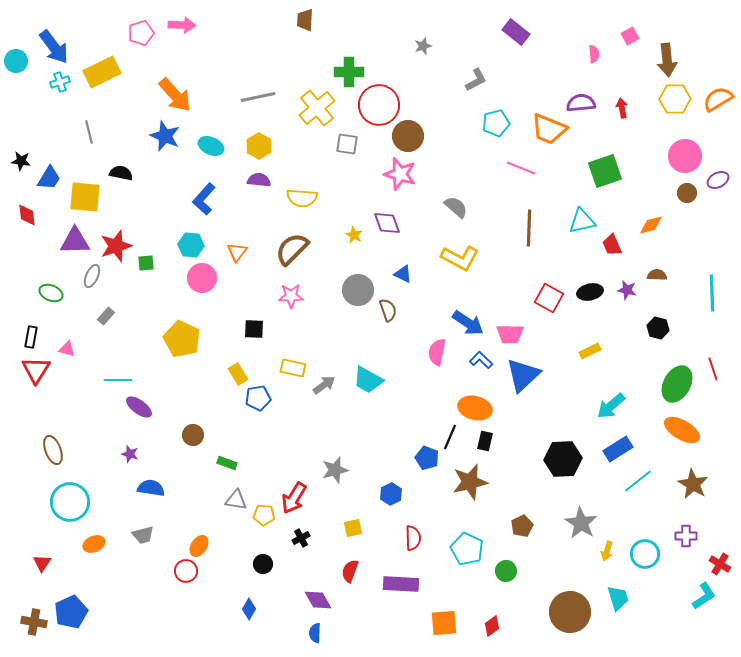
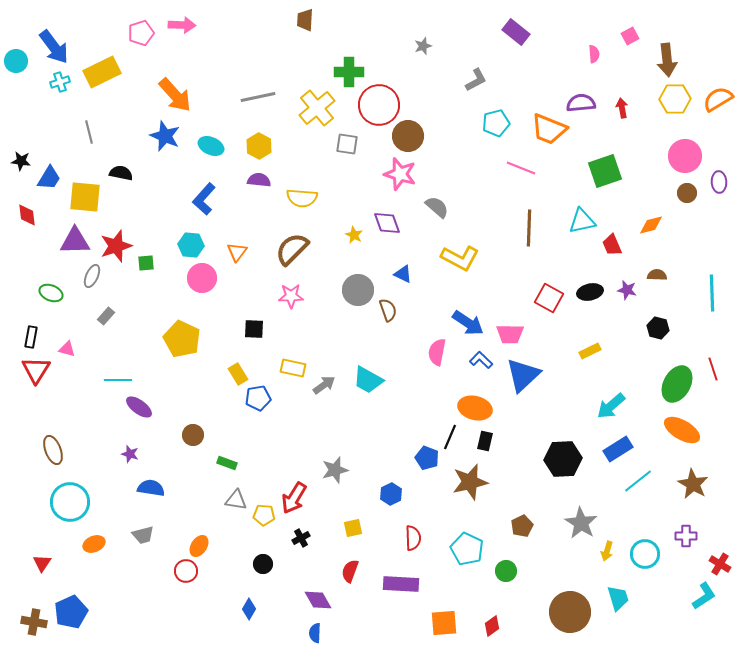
purple ellipse at (718, 180): moved 1 px right, 2 px down; rotated 65 degrees counterclockwise
gray semicircle at (456, 207): moved 19 px left
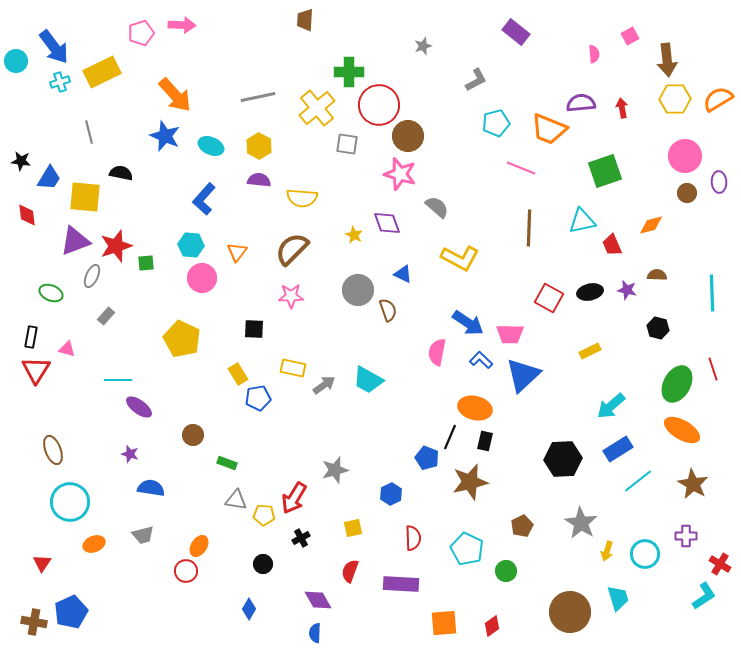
purple triangle at (75, 241): rotated 20 degrees counterclockwise
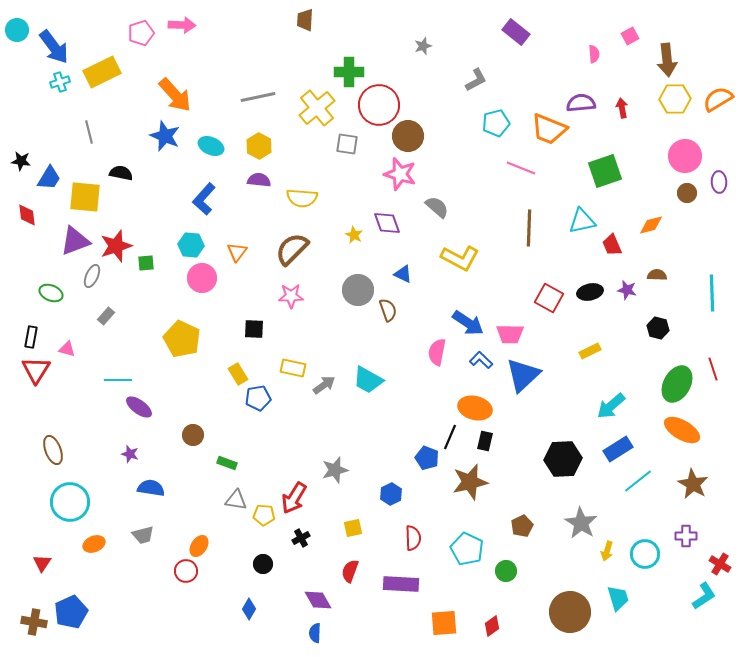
cyan circle at (16, 61): moved 1 px right, 31 px up
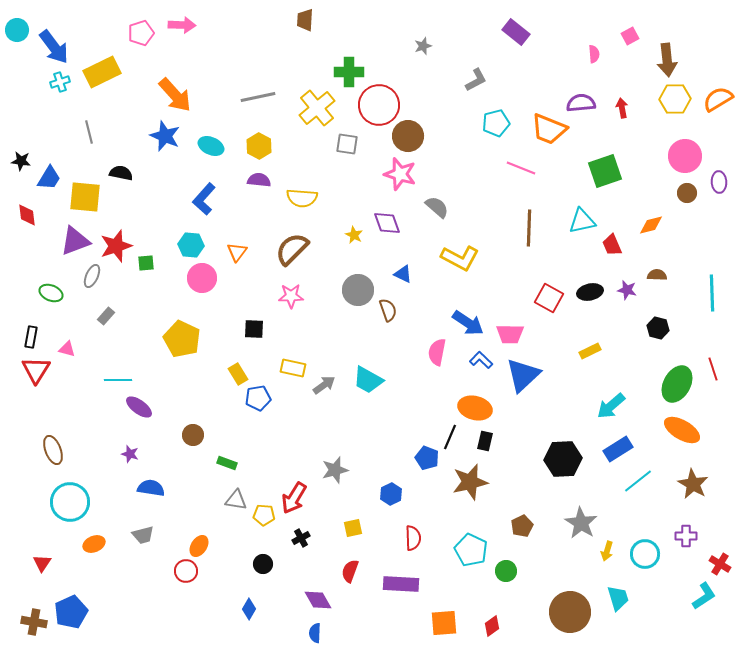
cyan pentagon at (467, 549): moved 4 px right, 1 px down
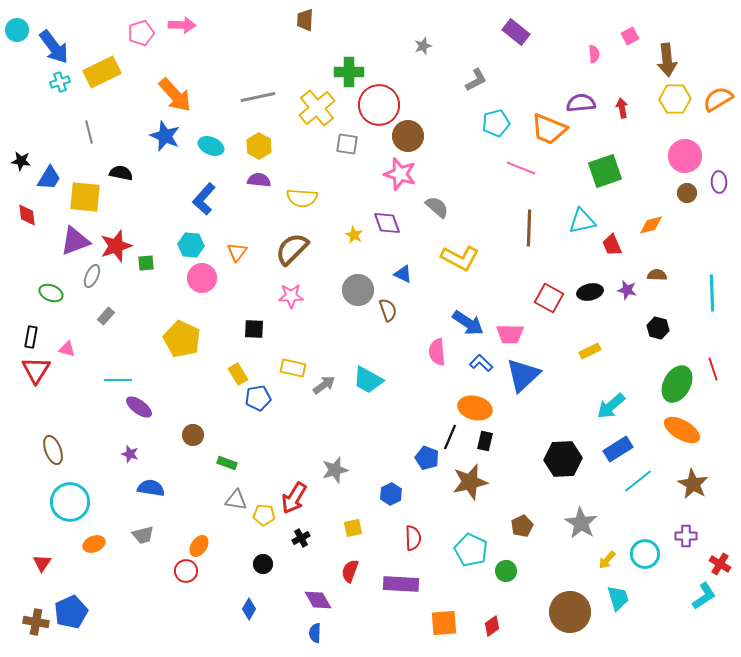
pink semicircle at (437, 352): rotated 16 degrees counterclockwise
blue L-shape at (481, 360): moved 3 px down
yellow arrow at (607, 551): moved 9 px down; rotated 24 degrees clockwise
brown cross at (34, 622): moved 2 px right
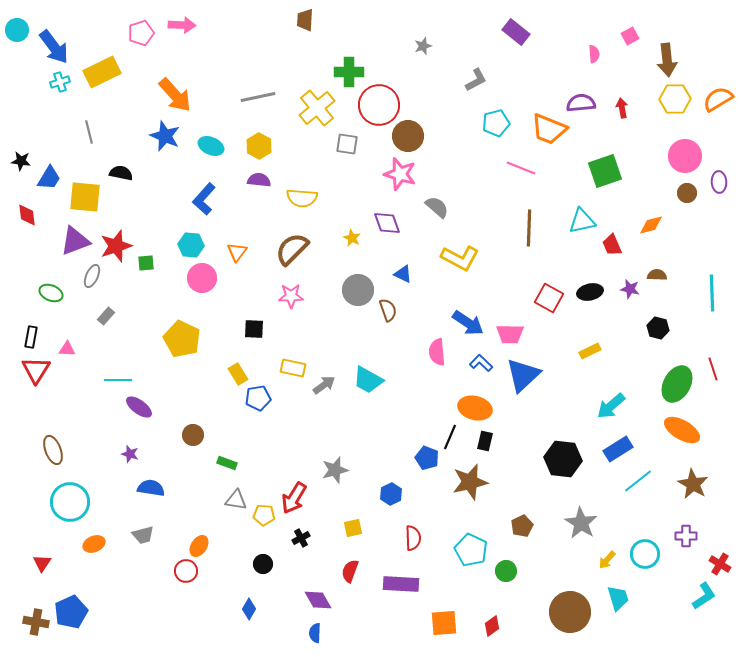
yellow star at (354, 235): moved 2 px left, 3 px down
purple star at (627, 290): moved 3 px right, 1 px up
pink triangle at (67, 349): rotated 12 degrees counterclockwise
black hexagon at (563, 459): rotated 9 degrees clockwise
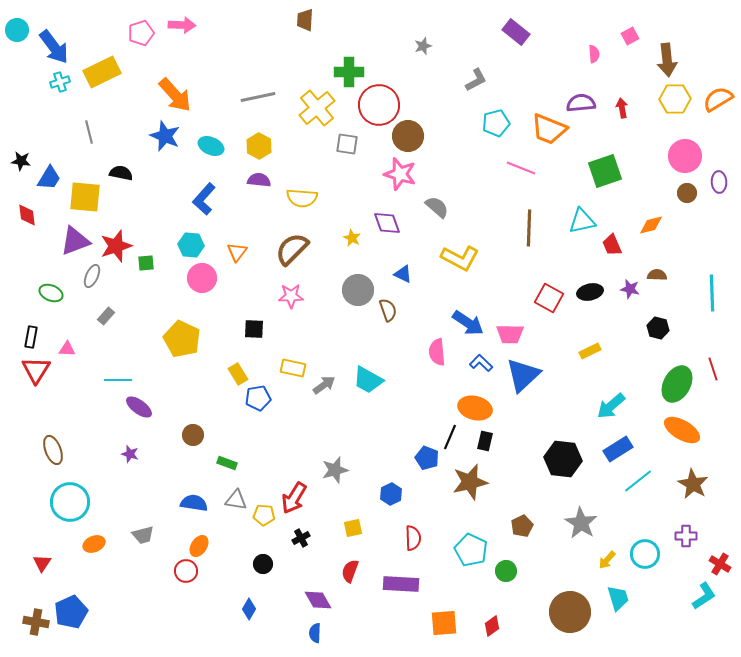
blue semicircle at (151, 488): moved 43 px right, 15 px down
